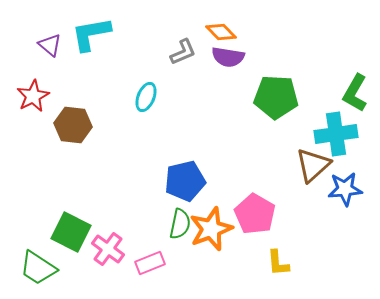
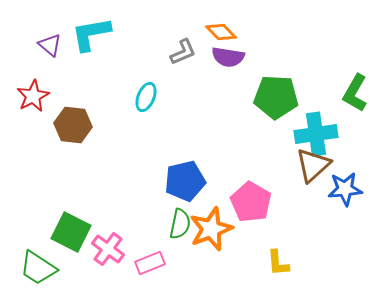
cyan cross: moved 20 px left
pink pentagon: moved 4 px left, 12 px up
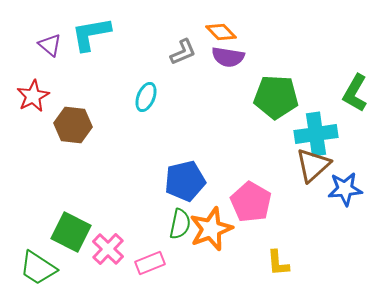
pink cross: rotated 8 degrees clockwise
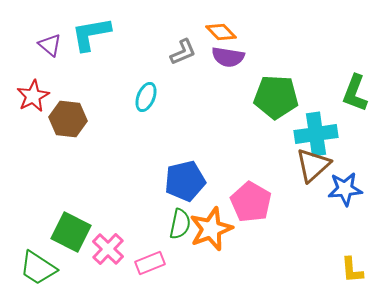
green L-shape: rotated 9 degrees counterclockwise
brown hexagon: moved 5 px left, 6 px up
yellow L-shape: moved 74 px right, 7 px down
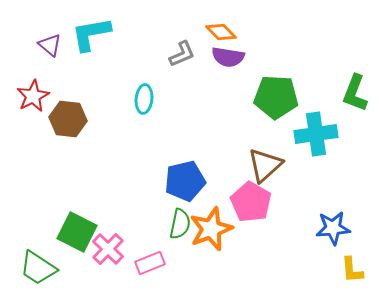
gray L-shape: moved 1 px left, 2 px down
cyan ellipse: moved 2 px left, 2 px down; rotated 16 degrees counterclockwise
brown triangle: moved 48 px left
blue star: moved 12 px left, 39 px down
green square: moved 6 px right
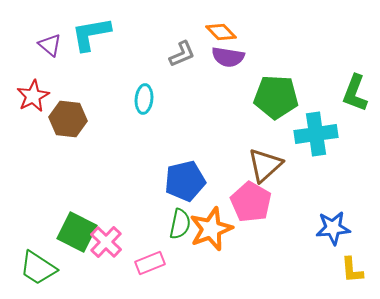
pink cross: moved 2 px left, 7 px up
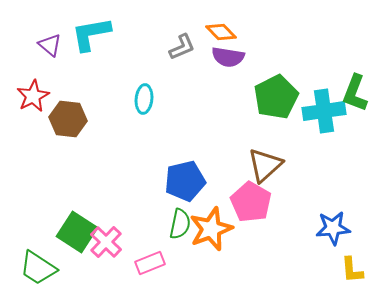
gray L-shape: moved 7 px up
green pentagon: rotated 30 degrees counterclockwise
cyan cross: moved 8 px right, 23 px up
green square: rotated 6 degrees clockwise
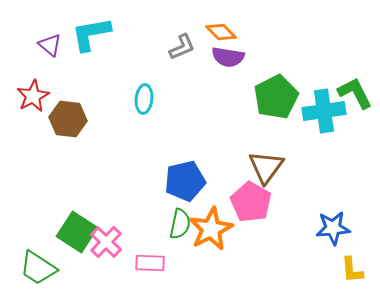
green L-shape: rotated 132 degrees clockwise
brown triangle: moved 1 px right, 2 px down; rotated 12 degrees counterclockwise
orange star: rotated 6 degrees counterclockwise
pink rectangle: rotated 24 degrees clockwise
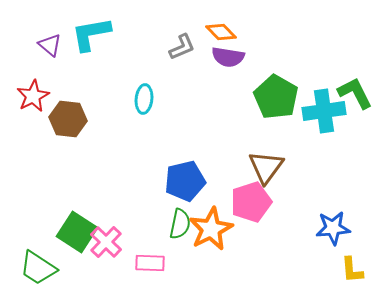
green pentagon: rotated 15 degrees counterclockwise
pink pentagon: rotated 24 degrees clockwise
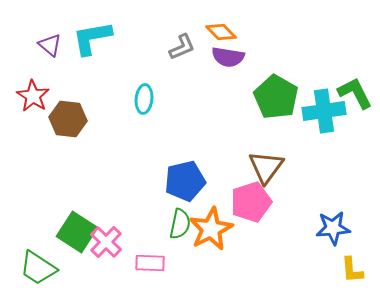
cyan L-shape: moved 1 px right, 4 px down
red star: rotated 12 degrees counterclockwise
